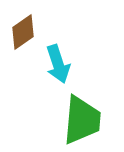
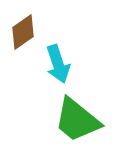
green trapezoid: moved 5 px left; rotated 124 degrees clockwise
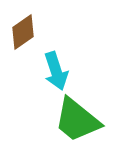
cyan arrow: moved 2 px left, 7 px down
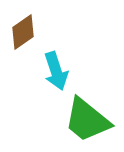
green trapezoid: moved 10 px right
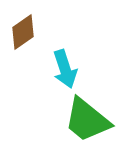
cyan arrow: moved 9 px right, 2 px up
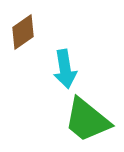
cyan arrow: rotated 9 degrees clockwise
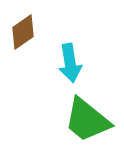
cyan arrow: moved 5 px right, 6 px up
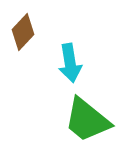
brown diamond: rotated 12 degrees counterclockwise
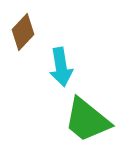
cyan arrow: moved 9 px left, 4 px down
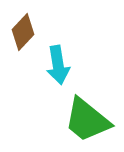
cyan arrow: moved 3 px left, 2 px up
